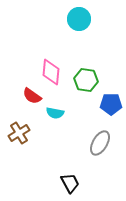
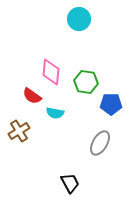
green hexagon: moved 2 px down
brown cross: moved 2 px up
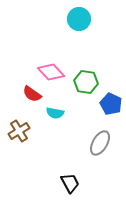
pink diamond: rotated 48 degrees counterclockwise
red semicircle: moved 2 px up
blue pentagon: rotated 25 degrees clockwise
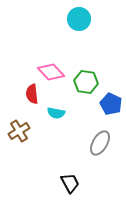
red semicircle: rotated 48 degrees clockwise
cyan semicircle: moved 1 px right
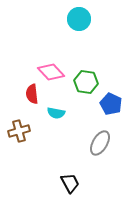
brown cross: rotated 15 degrees clockwise
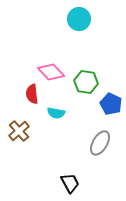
brown cross: rotated 25 degrees counterclockwise
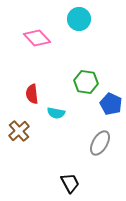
pink diamond: moved 14 px left, 34 px up
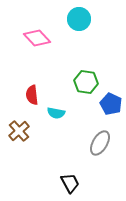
red semicircle: moved 1 px down
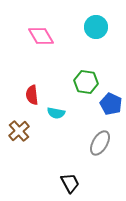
cyan circle: moved 17 px right, 8 px down
pink diamond: moved 4 px right, 2 px up; rotated 12 degrees clockwise
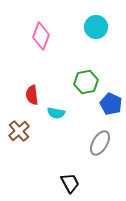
pink diamond: rotated 52 degrees clockwise
green hexagon: rotated 20 degrees counterclockwise
